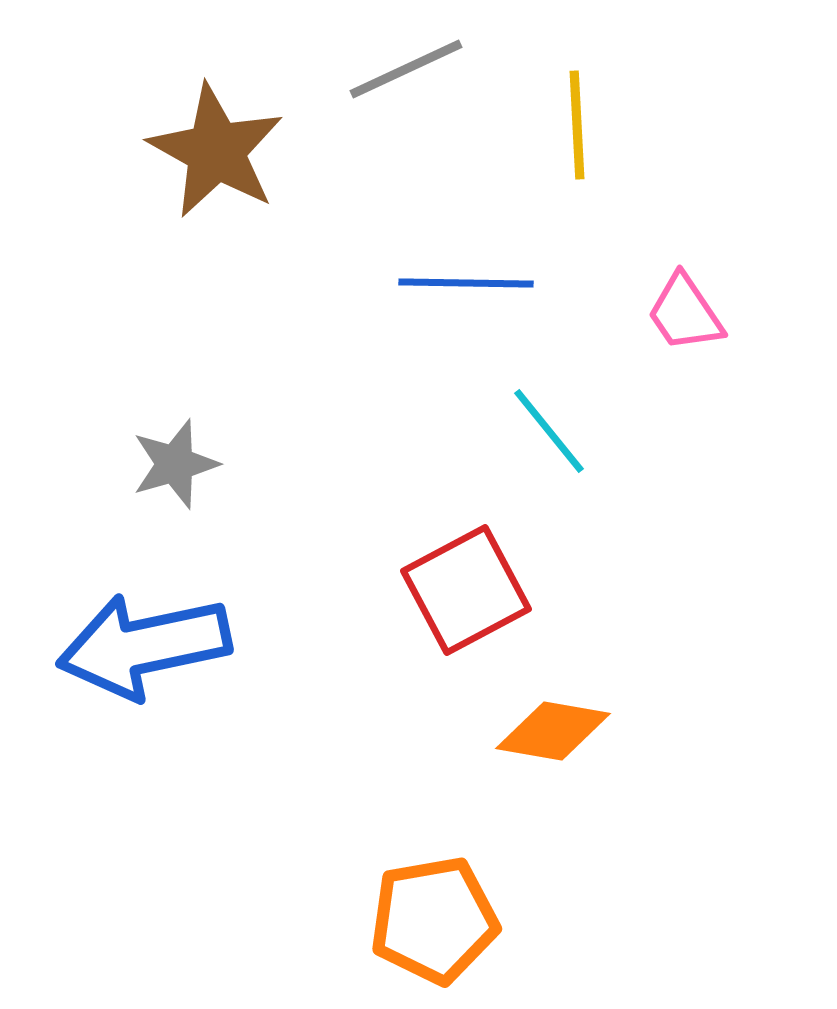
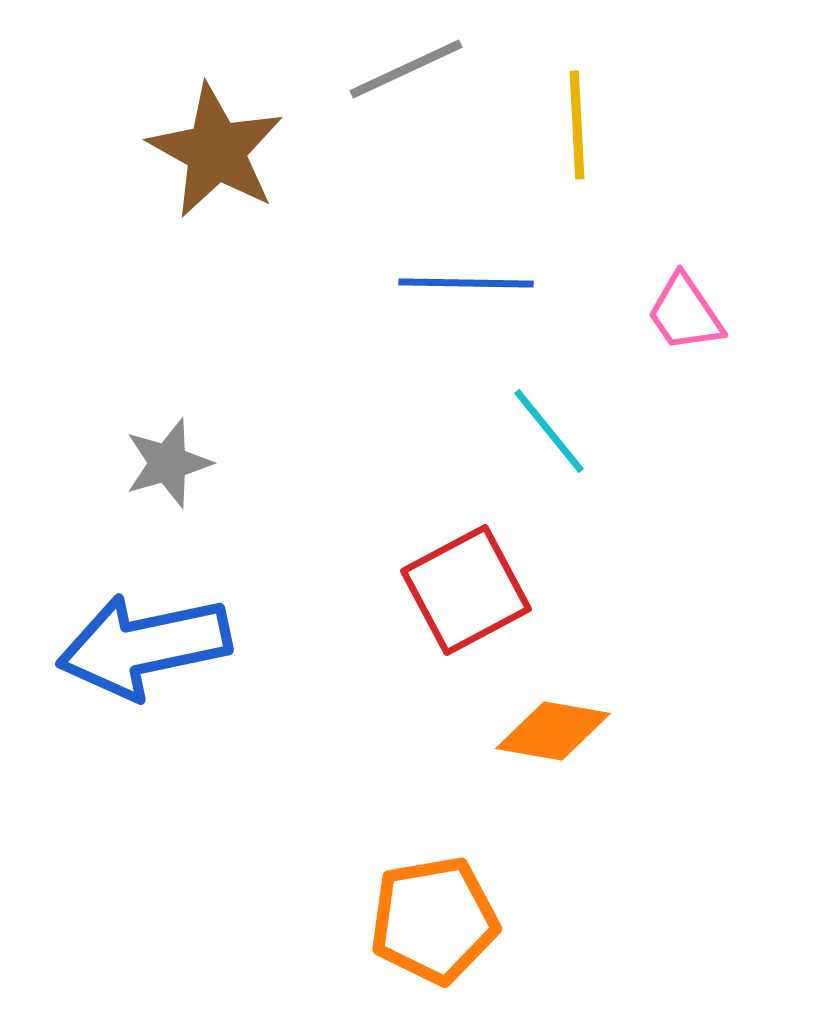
gray star: moved 7 px left, 1 px up
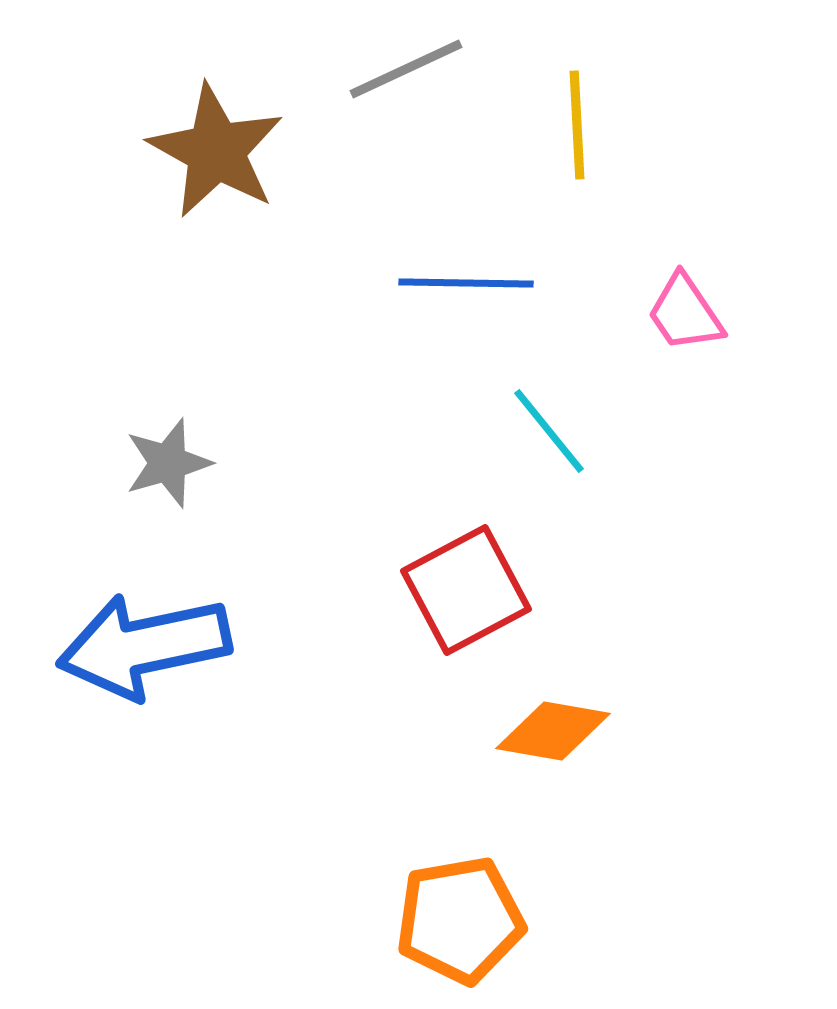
orange pentagon: moved 26 px right
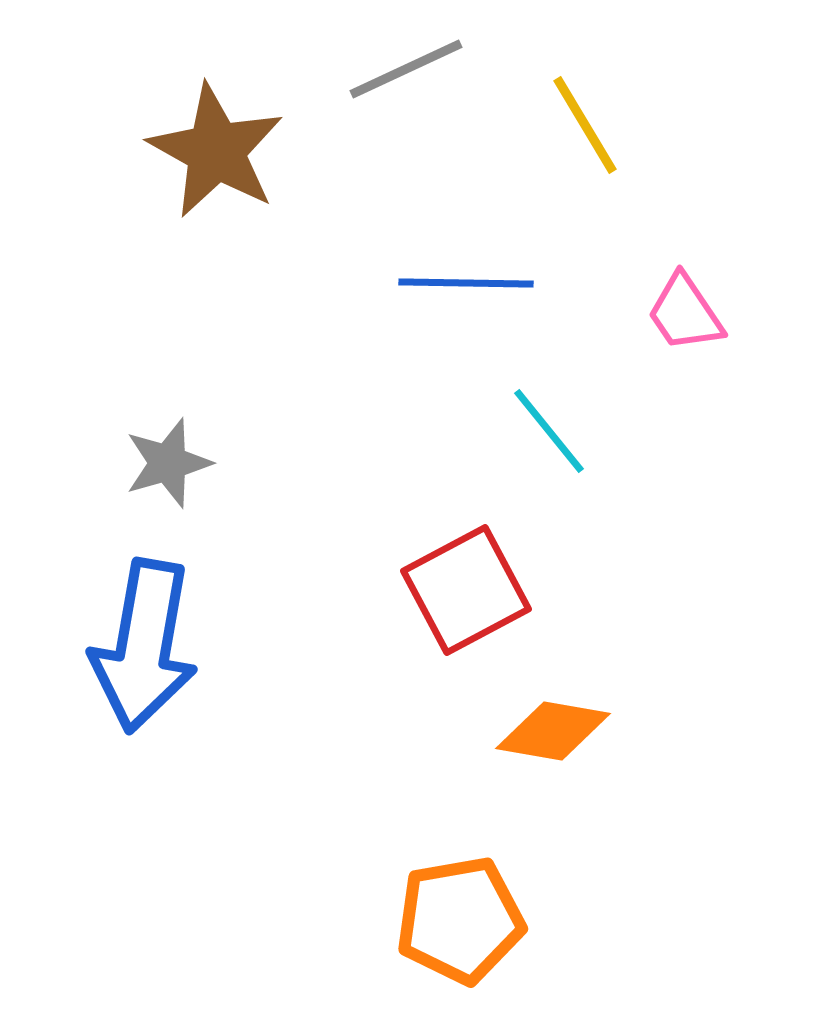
yellow line: moved 8 px right; rotated 28 degrees counterclockwise
blue arrow: rotated 68 degrees counterclockwise
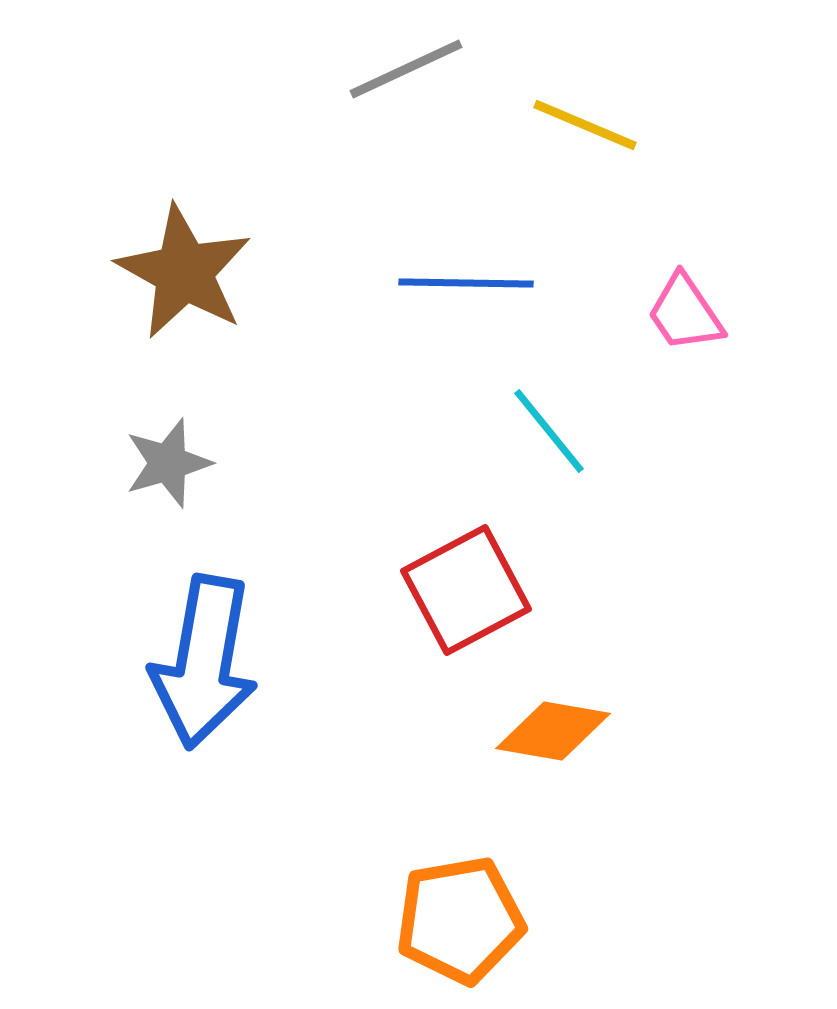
yellow line: rotated 36 degrees counterclockwise
brown star: moved 32 px left, 121 px down
blue arrow: moved 60 px right, 16 px down
